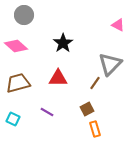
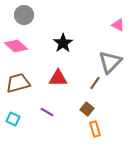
gray triangle: moved 2 px up
brown square: rotated 24 degrees counterclockwise
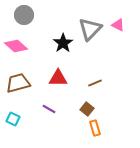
gray triangle: moved 20 px left, 33 px up
brown line: rotated 32 degrees clockwise
purple line: moved 2 px right, 3 px up
orange rectangle: moved 1 px up
